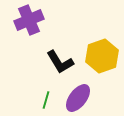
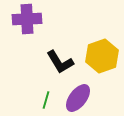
purple cross: moved 2 px left, 1 px up; rotated 20 degrees clockwise
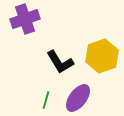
purple cross: moved 2 px left; rotated 16 degrees counterclockwise
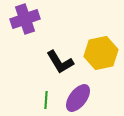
yellow hexagon: moved 1 px left, 3 px up; rotated 8 degrees clockwise
green line: rotated 12 degrees counterclockwise
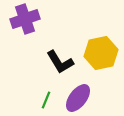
green line: rotated 18 degrees clockwise
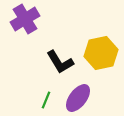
purple cross: rotated 12 degrees counterclockwise
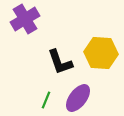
yellow hexagon: rotated 16 degrees clockwise
black L-shape: rotated 12 degrees clockwise
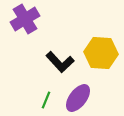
black L-shape: rotated 24 degrees counterclockwise
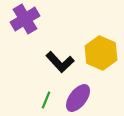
yellow hexagon: rotated 20 degrees clockwise
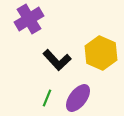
purple cross: moved 4 px right
black L-shape: moved 3 px left, 2 px up
green line: moved 1 px right, 2 px up
